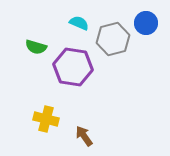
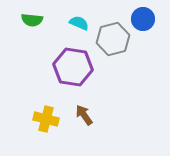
blue circle: moved 3 px left, 4 px up
green semicircle: moved 4 px left, 27 px up; rotated 10 degrees counterclockwise
brown arrow: moved 21 px up
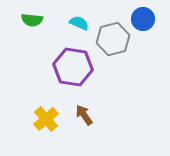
yellow cross: rotated 35 degrees clockwise
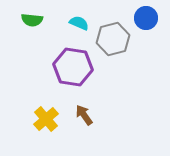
blue circle: moved 3 px right, 1 px up
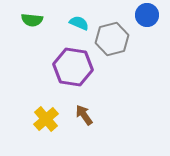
blue circle: moved 1 px right, 3 px up
gray hexagon: moved 1 px left
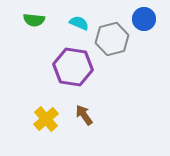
blue circle: moved 3 px left, 4 px down
green semicircle: moved 2 px right
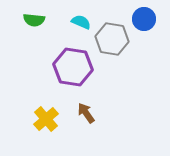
cyan semicircle: moved 2 px right, 1 px up
gray hexagon: rotated 24 degrees clockwise
brown arrow: moved 2 px right, 2 px up
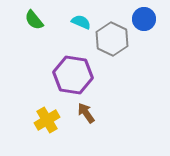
green semicircle: rotated 45 degrees clockwise
gray hexagon: rotated 16 degrees clockwise
purple hexagon: moved 8 px down
yellow cross: moved 1 px right, 1 px down; rotated 10 degrees clockwise
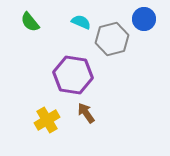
green semicircle: moved 4 px left, 2 px down
gray hexagon: rotated 20 degrees clockwise
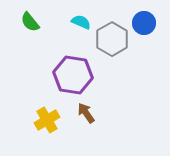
blue circle: moved 4 px down
gray hexagon: rotated 16 degrees counterclockwise
